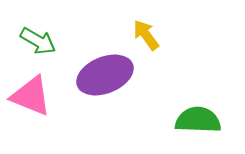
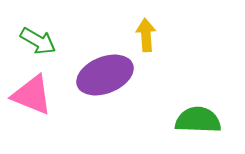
yellow arrow: rotated 32 degrees clockwise
pink triangle: moved 1 px right, 1 px up
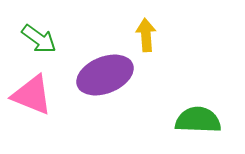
green arrow: moved 1 px right, 2 px up; rotated 6 degrees clockwise
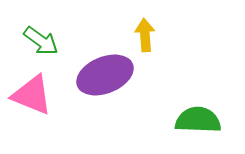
yellow arrow: moved 1 px left
green arrow: moved 2 px right, 2 px down
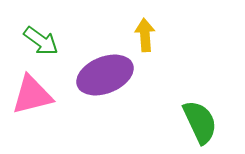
pink triangle: rotated 36 degrees counterclockwise
green semicircle: moved 2 px right, 2 px down; rotated 63 degrees clockwise
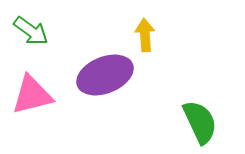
green arrow: moved 10 px left, 10 px up
